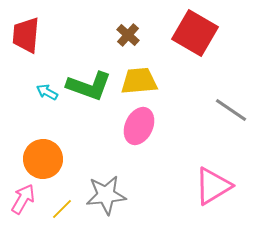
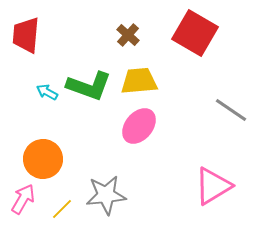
pink ellipse: rotated 15 degrees clockwise
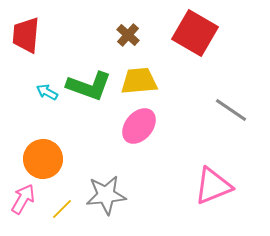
pink triangle: rotated 9 degrees clockwise
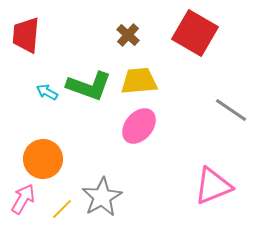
gray star: moved 4 px left, 2 px down; rotated 24 degrees counterclockwise
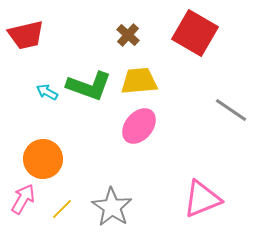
red trapezoid: rotated 108 degrees counterclockwise
pink triangle: moved 11 px left, 13 px down
gray star: moved 10 px right, 10 px down; rotated 9 degrees counterclockwise
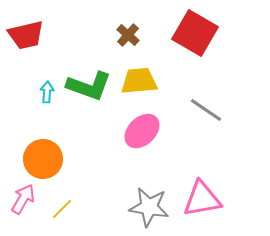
cyan arrow: rotated 65 degrees clockwise
gray line: moved 25 px left
pink ellipse: moved 3 px right, 5 px down; rotated 6 degrees clockwise
pink triangle: rotated 12 degrees clockwise
gray star: moved 37 px right; rotated 24 degrees counterclockwise
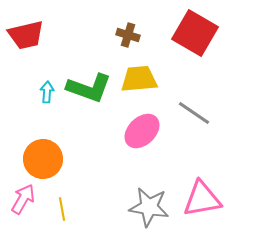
brown cross: rotated 25 degrees counterclockwise
yellow trapezoid: moved 2 px up
green L-shape: moved 2 px down
gray line: moved 12 px left, 3 px down
yellow line: rotated 55 degrees counterclockwise
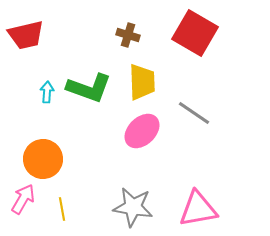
yellow trapezoid: moved 3 px right, 3 px down; rotated 93 degrees clockwise
pink triangle: moved 4 px left, 10 px down
gray star: moved 16 px left
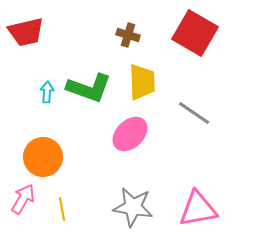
red trapezoid: moved 3 px up
pink ellipse: moved 12 px left, 3 px down
orange circle: moved 2 px up
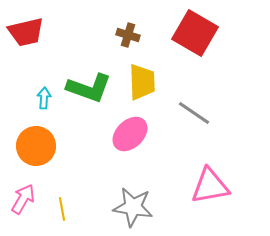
cyan arrow: moved 3 px left, 6 px down
orange circle: moved 7 px left, 11 px up
pink triangle: moved 12 px right, 23 px up
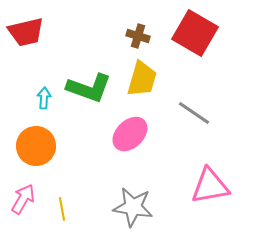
brown cross: moved 10 px right, 1 px down
yellow trapezoid: moved 3 px up; rotated 18 degrees clockwise
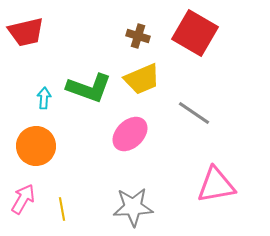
yellow trapezoid: rotated 51 degrees clockwise
pink triangle: moved 6 px right, 1 px up
gray star: rotated 12 degrees counterclockwise
